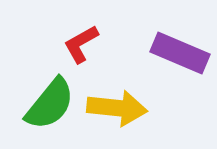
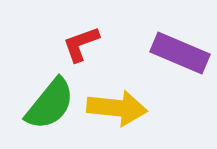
red L-shape: rotated 9 degrees clockwise
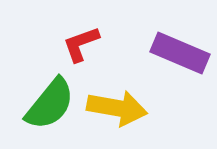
yellow arrow: rotated 4 degrees clockwise
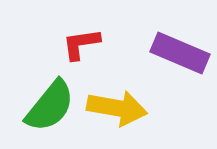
red L-shape: rotated 12 degrees clockwise
green semicircle: moved 2 px down
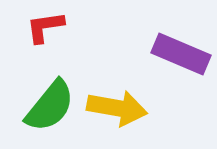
red L-shape: moved 36 px left, 17 px up
purple rectangle: moved 1 px right, 1 px down
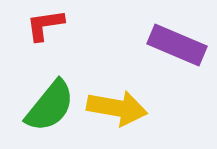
red L-shape: moved 2 px up
purple rectangle: moved 4 px left, 9 px up
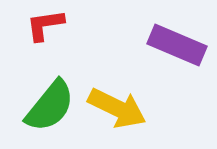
yellow arrow: rotated 16 degrees clockwise
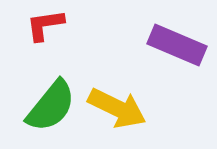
green semicircle: moved 1 px right
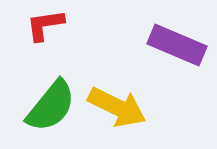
yellow arrow: moved 1 px up
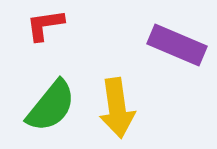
yellow arrow: moved 1 px down; rotated 56 degrees clockwise
